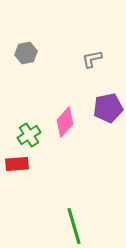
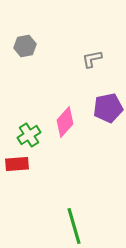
gray hexagon: moved 1 px left, 7 px up
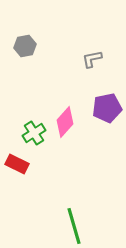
purple pentagon: moved 1 px left
green cross: moved 5 px right, 2 px up
red rectangle: rotated 30 degrees clockwise
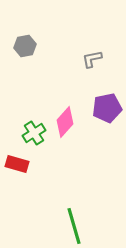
red rectangle: rotated 10 degrees counterclockwise
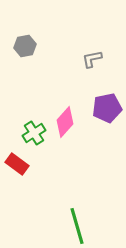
red rectangle: rotated 20 degrees clockwise
green line: moved 3 px right
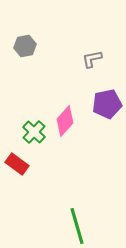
purple pentagon: moved 4 px up
pink diamond: moved 1 px up
green cross: moved 1 px up; rotated 15 degrees counterclockwise
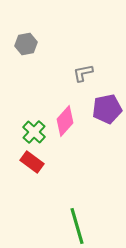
gray hexagon: moved 1 px right, 2 px up
gray L-shape: moved 9 px left, 14 px down
purple pentagon: moved 5 px down
red rectangle: moved 15 px right, 2 px up
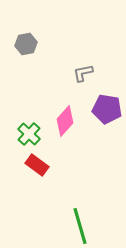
purple pentagon: rotated 20 degrees clockwise
green cross: moved 5 px left, 2 px down
red rectangle: moved 5 px right, 3 px down
green line: moved 3 px right
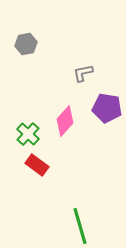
purple pentagon: moved 1 px up
green cross: moved 1 px left
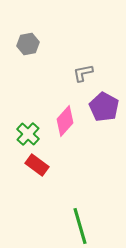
gray hexagon: moved 2 px right
purple pentagon: moved 3 px left, 1 px up; rotated 20 degrees clockwise
